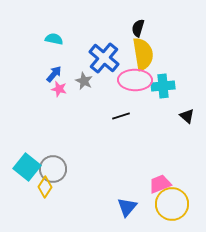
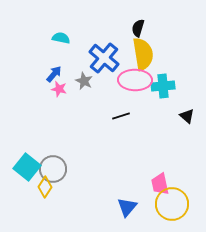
cyan semicircle: moved 7 px right, 1 px up
pink trapezoid: rotated 80 degrees counterclockwise
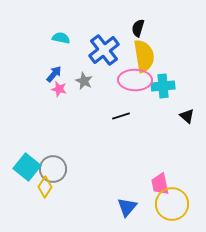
yellow semicircle: moved 1 px right, 2 px down
blue cross: moved 8 px up; rotated 12 degrees clockwise
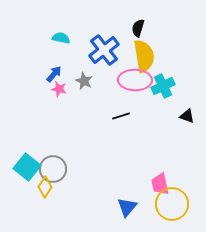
cyan cross: rotated 20 degrees counterclockwise
black triangle: rotated 21 degrees counterclockwise
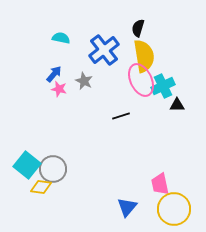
pink ellipse: moved 6 px right; rotated 64 degrees clockwise
black triangle: moved 10 px left, 11 px up; rotated 21 degrees counterclockwise
cyan square: moved 2 px up
yellow diamond: moved 4 px left; rotated 65 degrees clockwise
yellow circle: moved 2 px right, 5 px down
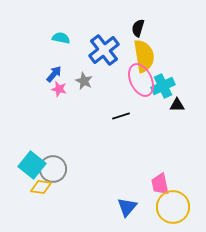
cyan square: moved 5 px right
yellow circle: moved 1 px left, 2 px up
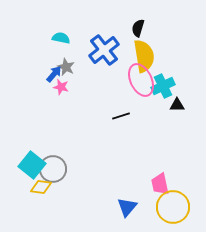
gray star: moved 18 px left, 14 px up
pink star: moved 2 px right, 2 px up
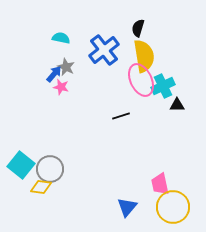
cyan square: moved 11 px left
gray circle: moved 3 px left
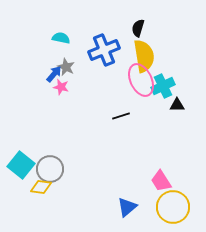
blue cross: rotated 16 degrees clockwise
pink trapezoid: moved 1 px right, 3 px up; rotated 20 degrees counterclockwise
blue triangle: rotated 10 degrees clockwise
